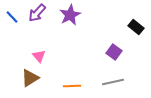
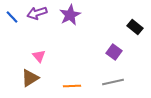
purple arrow: rotated 30 degrees clockwise
black rectangle: moved 1 px left
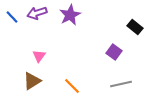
pink triangle: rotated 16 degrees clockwise
brown triangle: moved 2 px right, 3 px down
gray line: moved 8 px right, 2 px down
orange line: rotated 48 degrees clockwise
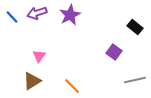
gray line: moved 14 px right, 4 px up
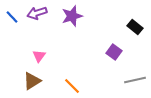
purple star: moved 2 px right, 1 px down; rotated 10 degrees clockwise
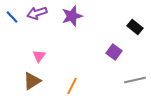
orange line: rotated 72 degrees clockwise
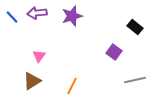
purple arrow: rotated 12 degrees clockwise
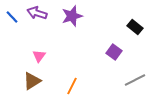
purple arrow: rotated 24 degrees clockwise
gray line: rotated 15 degrees counterclockwise
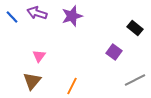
black rectangle: moved 1 px down
brown triangle: rotated 18 degrees counterclockwise
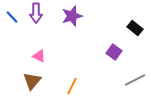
purple arrow: moved 1 px left; rotated 108 degrees counterclockwise
pink triangle: rotated 40 degrees counterclockwise
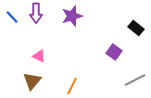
black rectangle: moved 1 px right
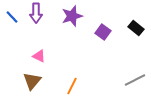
purple square: moved 11 px left, 20 px up
